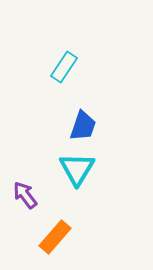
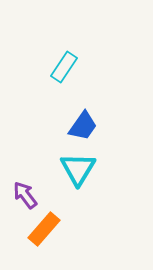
blue trapezoid: rotated 16 degrees clockwise
cyan triangle: moved 1 px right
orange rectangle: moved 11 px left, 8 px up
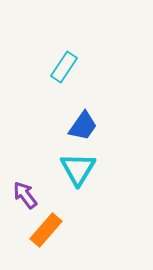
orange rectangle: moved 2 px right, 1 px down
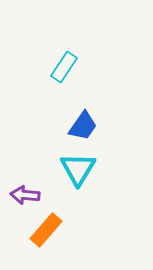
purple arrow: rotated 48 degrees counterclockwise
